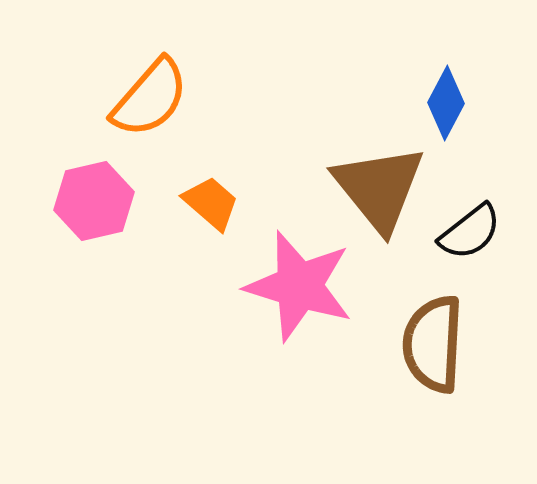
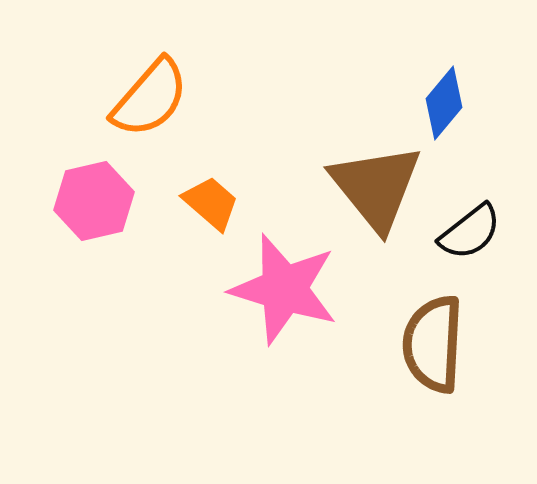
blue diamond: moved 2 px left; rotated 12 degrees clockwise
brown triangle: moved 3 px left, 1 px up
pink star: moved 15 px left, 3 px down
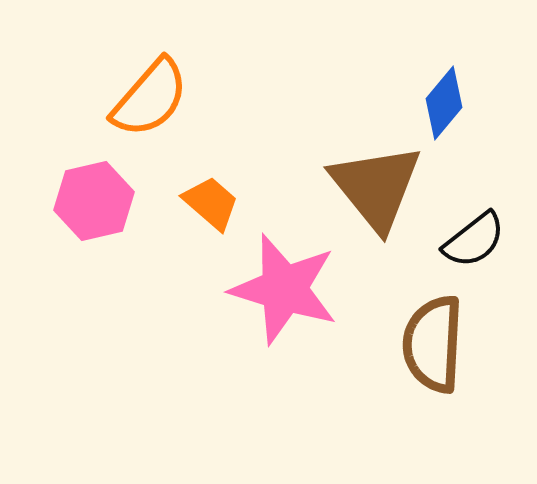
black semicircle: moved 4 px right, 8 px down
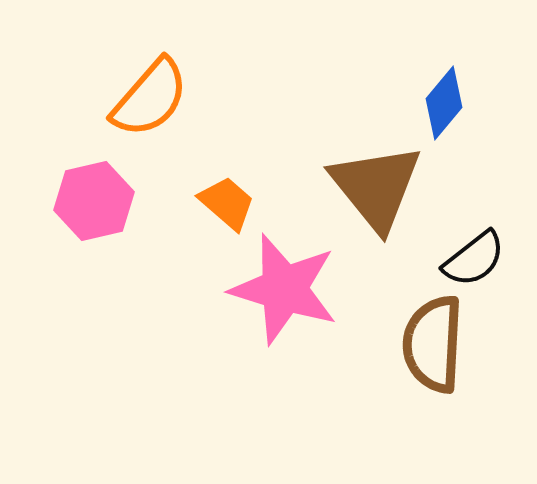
orange trapezoid: moved 16 px right
black semicircle: moved 19 px down
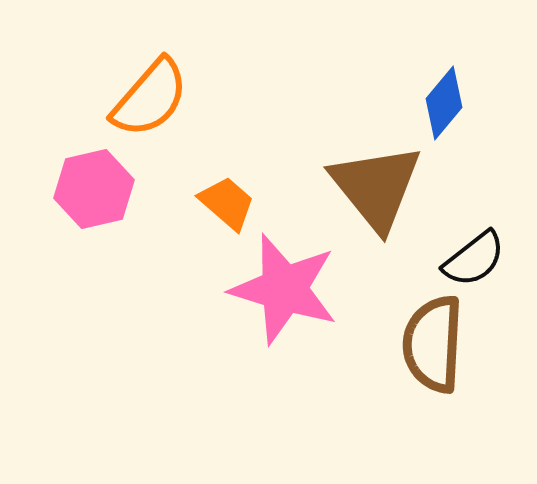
pink hexagon: moved 12 px up
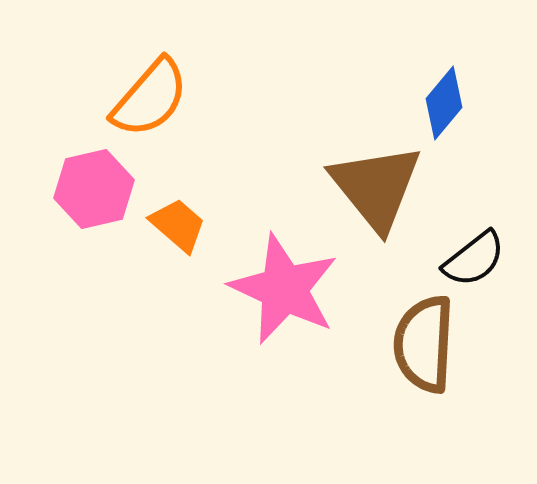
orange trapezoid: moved 49 px left, 22 px down
pink star: rotated 8 degrees clockwise
brown semicircle: moved 9 px left
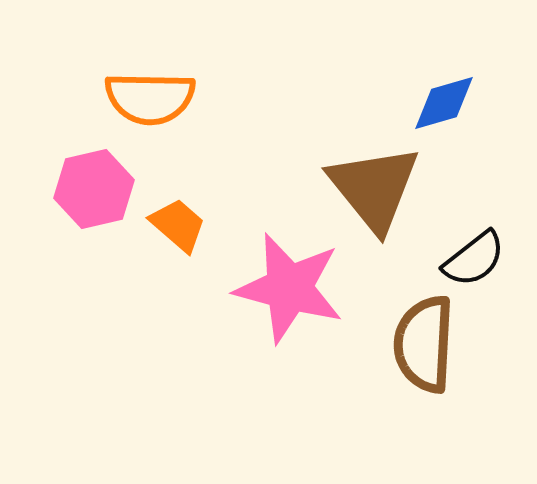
orange semicircle: rotated 50 degrees clockwise
blue diamond: rotated 34 degrees clockwise
brown triangle: moved 2 px left, 1 px down
pink star: moved 5 px right, 1 px up; rotated 10 degrees counterclockwise
